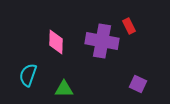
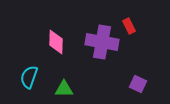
purple cross: moved 1 px down
cyan semicircle: moved 1 px right, 2 px down
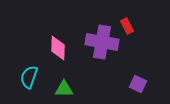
red rectangle: moved 2 px left
pink diamond: moved 2 px right, 6 px down
